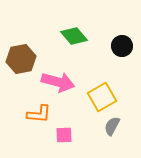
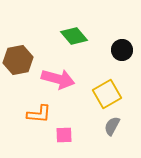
black circle: moved 4 px down
brown hexagon: moved 3 px left, 1 px down
pink arrow: moved 3 px up
yellow square: moved 5 px right, 3 px up
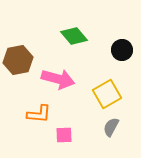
gray semicircle: moved 1 px left, 1 px down
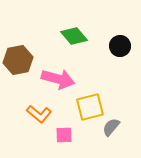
black circle: moved 2 px left, 4 px up
yellow square: moved 17 px left, 13 px down; rotated 16 degrees clockwise
orange L-shape: rotated 35 degrees clockwise
gray semicircle: rotated 12 degrees clockwise
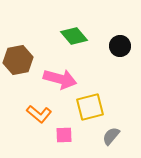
pink arrow: moved 2 px right
gray semicircle: moved 9 px down
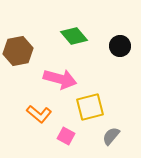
brown hexagon: moved 9 px up
pink square: moved 2 px right, 1 px down; rotated 30 degrees clockwise
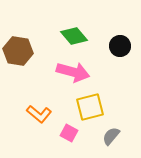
brown hexagon: rotated 20 degrees clockwise
pink arrow: moved 13 px right, 7 px up
pink square: moved 3 px right, 3 px up
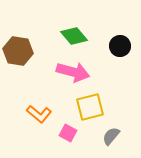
pink square: moved 1 px left
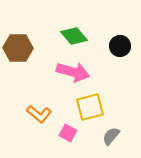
brown hexagon: moved 3 px up; rotated 8 degrees counterclockwise
